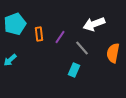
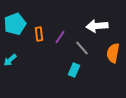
white arrow: moved 3 px right, 2 px down; rotated 15 degrees clockwise
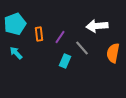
cyan arrow: moved 6 px right, 7 px up; rotated 88 degrees clockwise
cyan rectangle: moved 9 px left, 9 px up
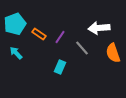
white arrow: moved 2 px right, 2 px down
orange rectangle: rotated 48 degrees counterclockwise
orange semicircle: rotated 30 degrees counterclockwise
cyan rectangle: moved 5 px left, 6 px down
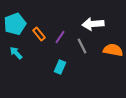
white arrow: moved 6 px left, 4 px up
orange rectangle: rotated 16 degrees clockwise
gray line: moved 2 px up; rotated 14 degrees clockwise
orange semicircle: moved 3 px up; rotated 120 degrees clockwise
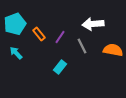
cyan rectangle: rotated 16 degrees clockwise
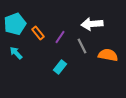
white arrow: moved 1 px left
orange rectangle: moved 1 px left, 1 px up
orange semicircle: moved 5 px left, 5 px down
